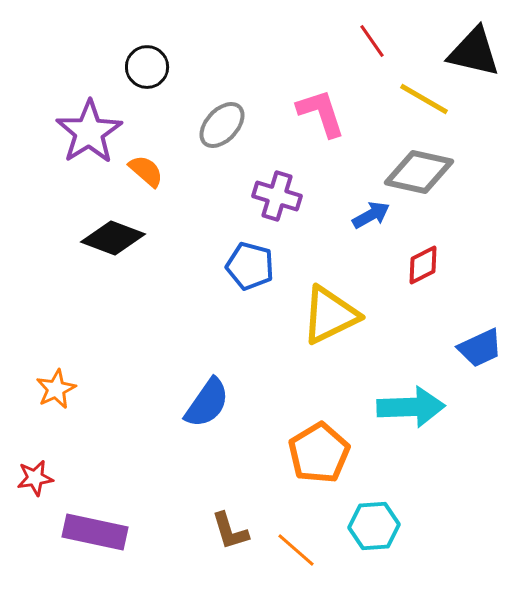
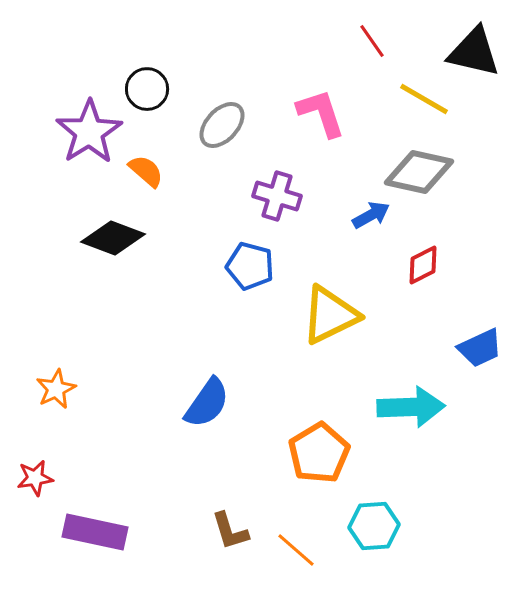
black circle: moved 22 px down
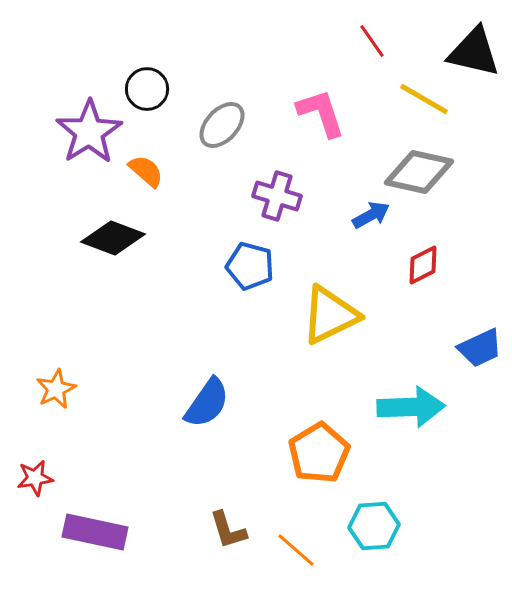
brown L-shape: moved 2 px left, 1 px up
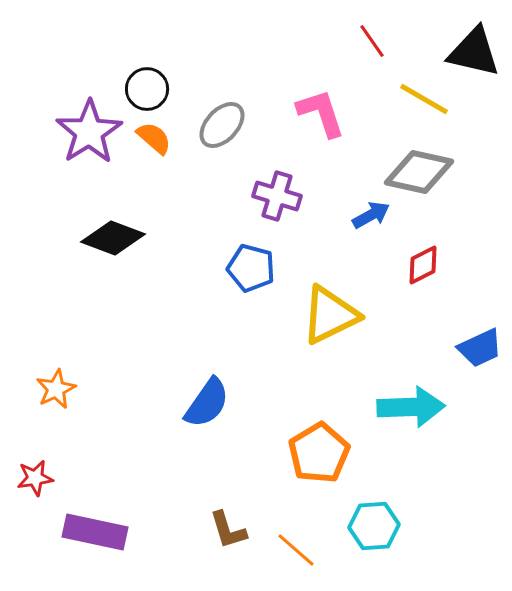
orange semicircle: moved 8 px right, 33 px up
blue pentagon: moved 1 px right, 2 px down
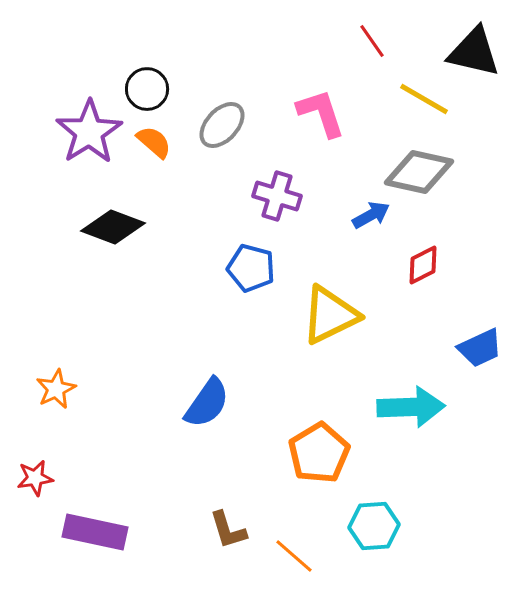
orange semicircle: moved 4 px down
black diamond: moved 11 px up
orange line: moved 2 px left, 6 px down
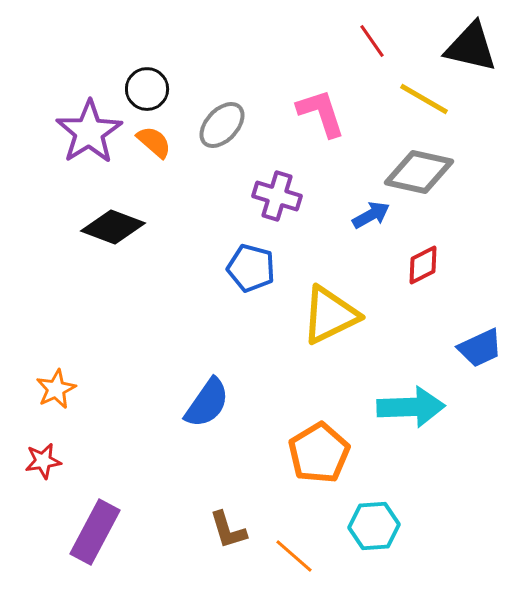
black triangle: moved 3 px left, 5 px up
red star: moved 8 px right, 17 px up
purple rectangle: rotated 74 degrees counterclockwise
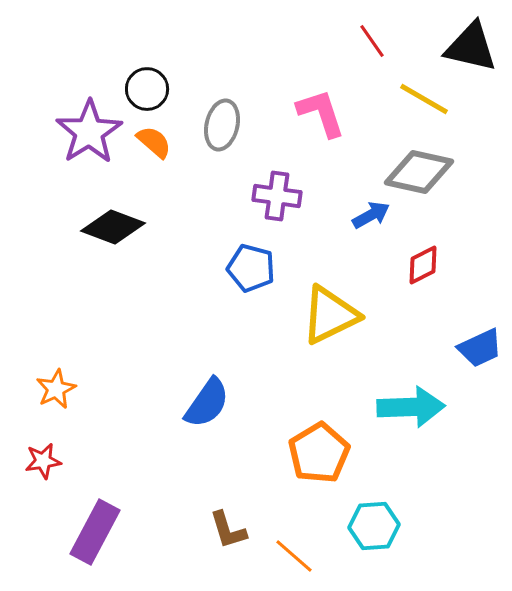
gray ellipse: rotated 30 degrees counterclockwise
purple cross: rotated 9 degrees counterclockwise
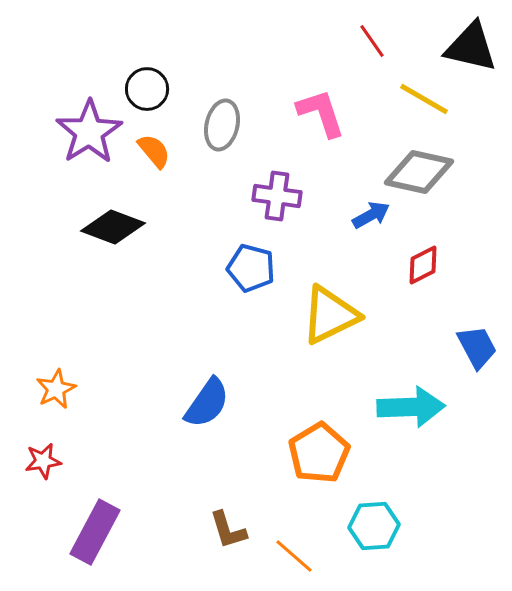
orange semicircle: moved 9 px down; rotated 9 degrees clockwise
blue trapezoid: moved 3 px left, 1 px up; rotated 93 degrees counterclockwise
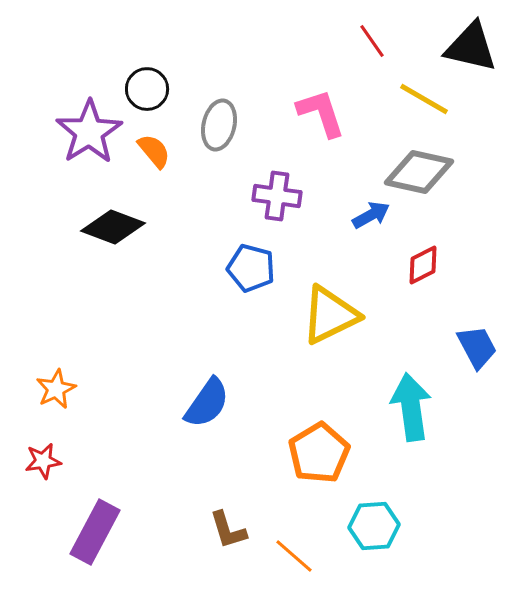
gray ellipse: moved 3 px left
cyan arrow: rotated 96 degrees counterclockwise
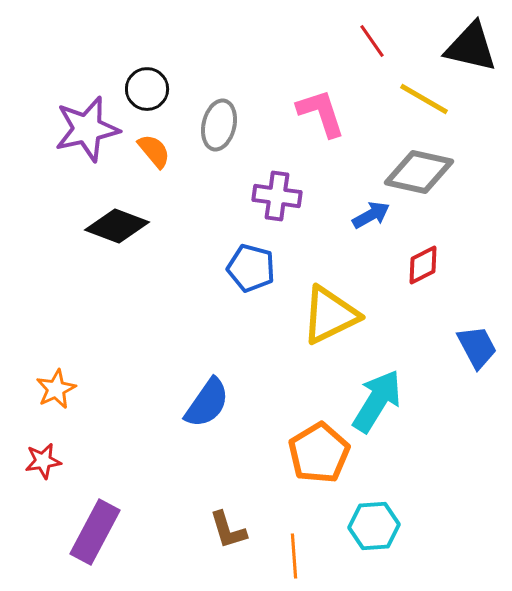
purple star: moved 2 px left, 3 px up; rotated 20 degrees clockwise
black diamond: moved 4 px right, 1 px up
cyan arrow: moved 34 px left, 6 px up; rotated 40 degrees clockwise
orange line: rotated 45 degrees clockwise
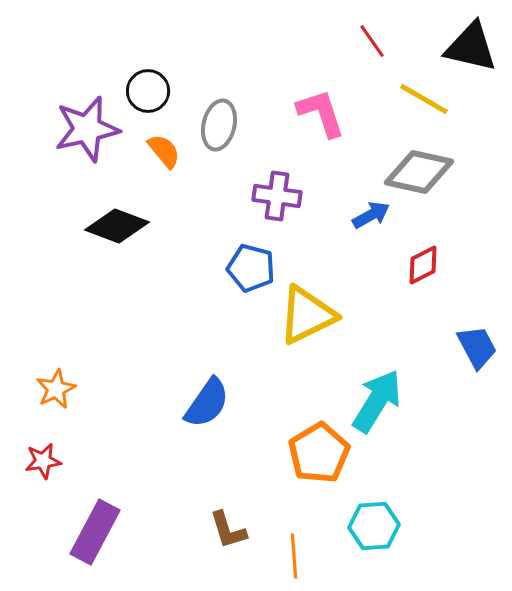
black circle: moved 1 px right, 2 px down
orange semicircle: moved 10 px right
yellow triangle: moved 23 px left
